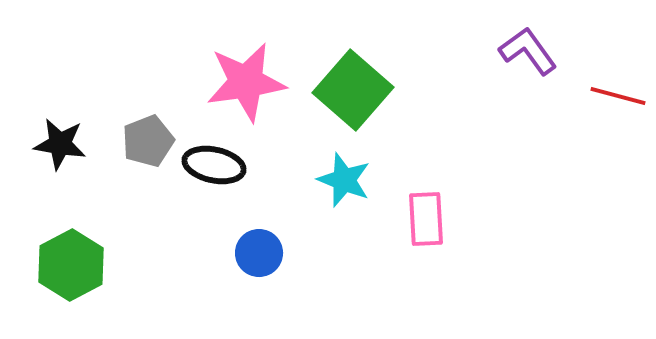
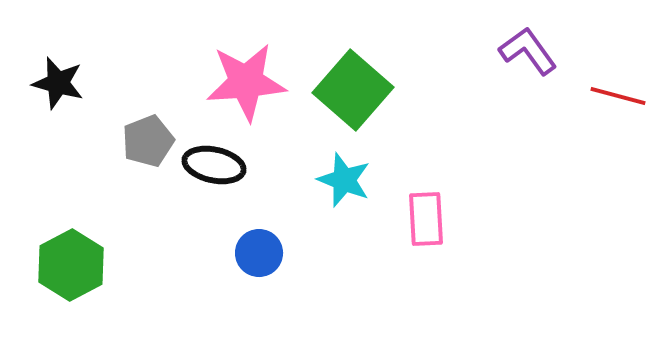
pink star: rotated 4 degrees clockwise
black star: moved 2 px left, 61 px up; rotated 6 degrees clockwise
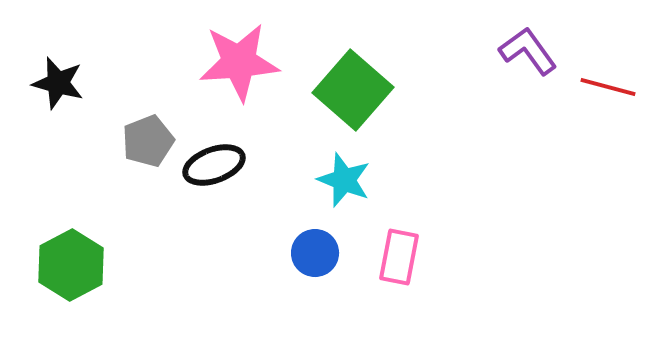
pink star: moved 7 px left, 20 px up
red line: moved 10 px left, 9 px up
black ellipse: rotated 32 degrees counterclockwise
pink rectangle: moved 27 px left, 38 px down; rotated 14 degrees clockwise
blue circle: moved 56 px right
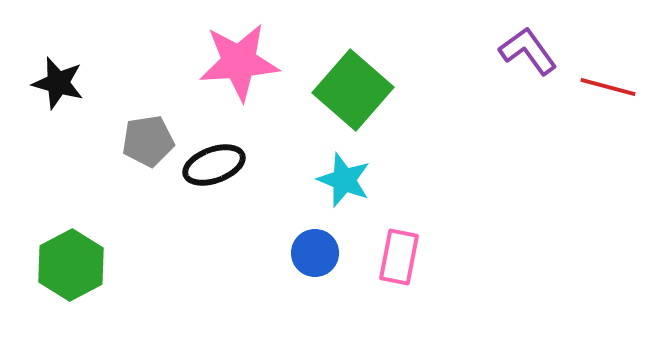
gray pentagon: rotated 12 degrees clockwise
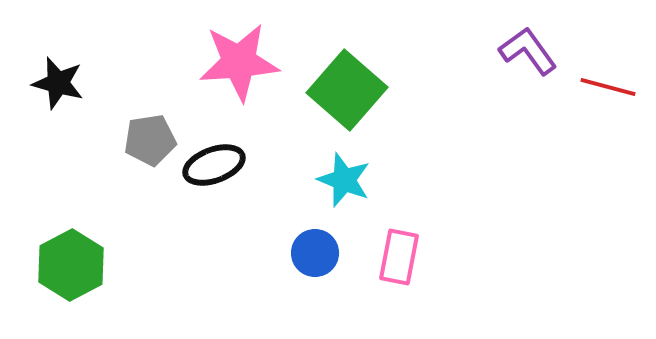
green square: moved 6 px left
gray pentagon: moved 2 px right, 1 px up
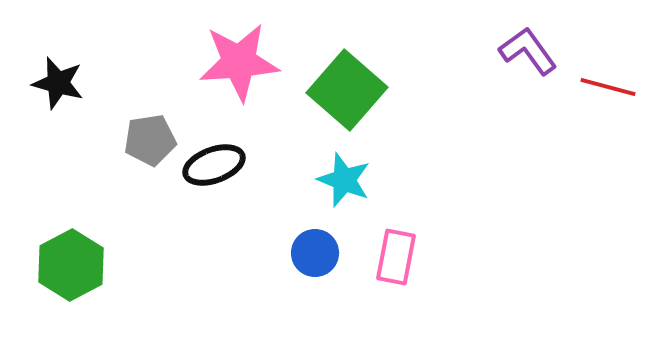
pink rectangle: moved 3 px left
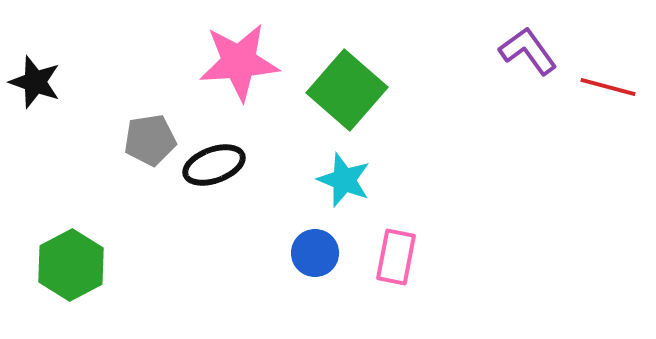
black star: moved 23 px left, 1 px up; rotated 4 degrees clockwise
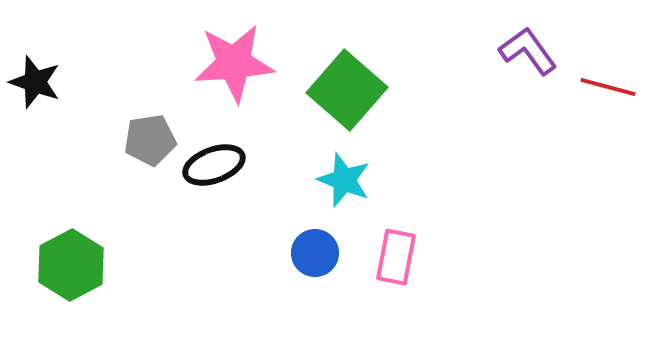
pink star: moved 5 px left, 1 px down
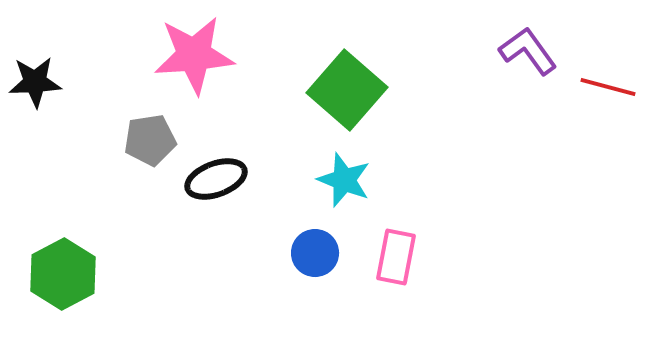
pink star: moved 40 px left, 8 px up
black star: rotated 22 degrees counterclockwise
black ellipse: moved 2 px right, 14 px down
green hexagon: moved 8 px left, 9 px down
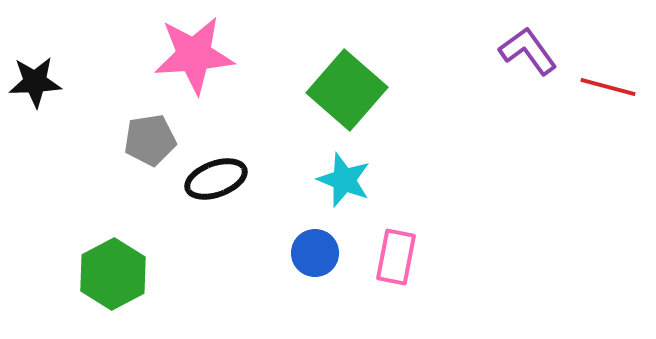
green hexagon: moved 50 px right
